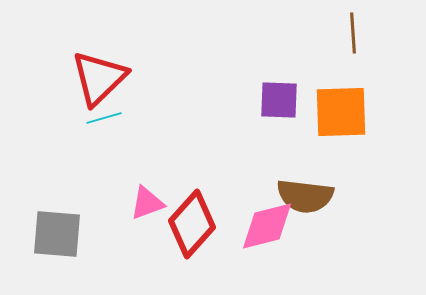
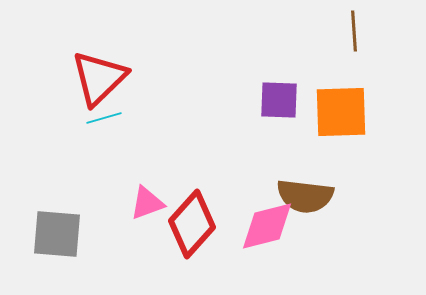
brown line: moved 1 px right, 2 px up
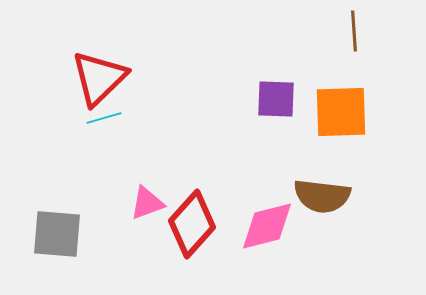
purple square: moved 3 px left, 1 px up
brown semicircle: moved 17 px right
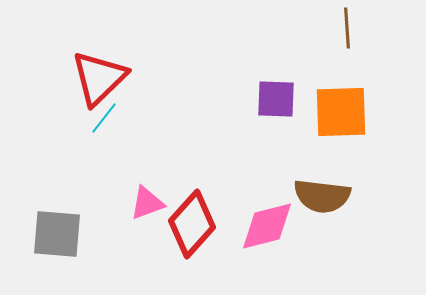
brown line: moved 7 px left, 3 px up
cyan line: rotated 36 degrees counterclockwise
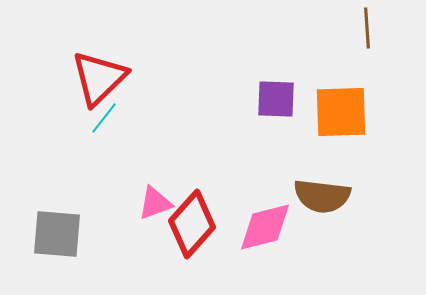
brown line: moved 20 px right
pink triangle: moved 8 px right
pink diamond: moved 2 px left, 1 px down
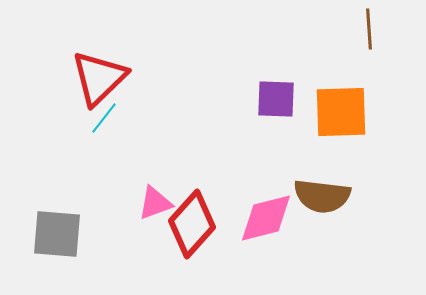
brown line: moved 2 px right, 1 px down
pink diamond: moved 1 px right, 9 px up
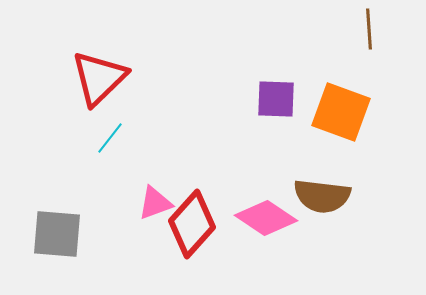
orange square: rotated 22 degrees clockwise
cyan line: moved 6 px right, 20 px down
pink diamond: rotated 48 degrees clockwise
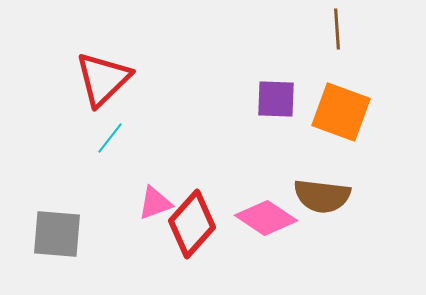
brown line: moved 32 px left
red triangle: moved 4 px right, 1 px down
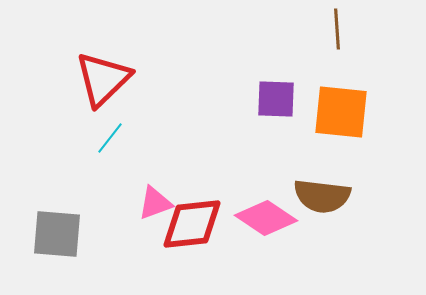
orange square: rotated 14 degrees counterclockwise
red diamond: rotated 42 degrees clockwise
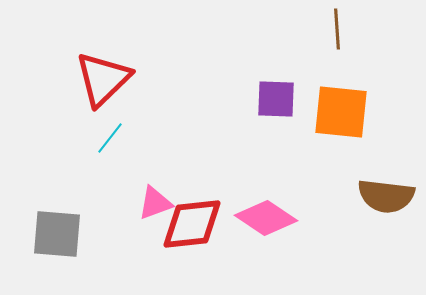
brown semicircle: moved 64 px right
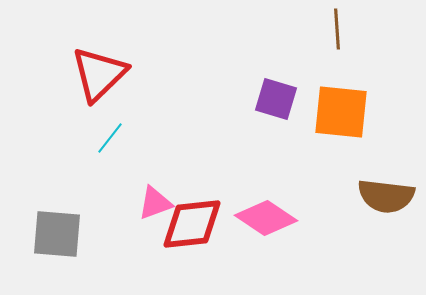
red triangle: moved 4 px left, 5 px up
purple square: rotated 15 degrees clockwise
